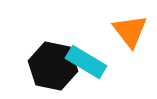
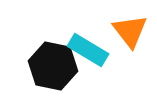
cyan rectangle: moved 2 px right, 12 px up
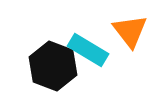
black hexagon: rotated 9 degrees clockwise
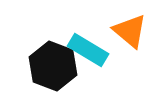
orange triangle: rotated 12 degrees counterclockwise
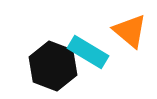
cyan rectangle: moved 2 px down
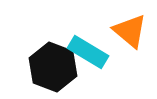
black hexagon: moved 1 px down
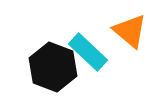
cyan rectangle: rotated 12 degrees clockwise
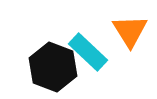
orange triangle: rotated 18 degrees clockwise
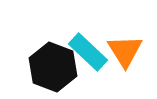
orange triangle: moved 5 px left, 20 px down
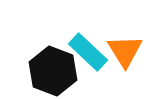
black hexagon: moved 4 px down
